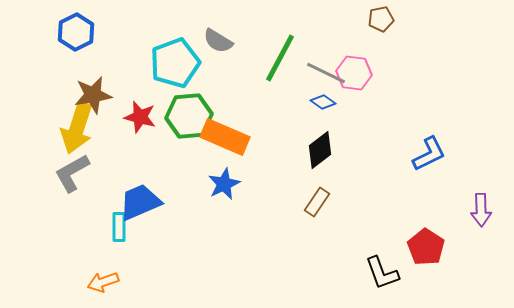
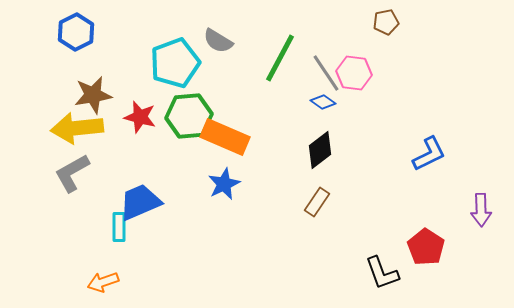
brown pentagon: moved 5 px right, 3 px down
gray line: rotated 30 degrees clockwise
yellow arrow: rotated 66 degrees clockwise
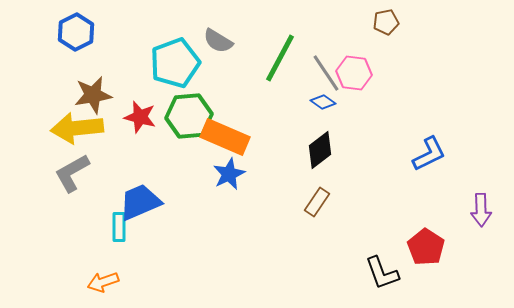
blue star: moved 5 px right, 10 px up
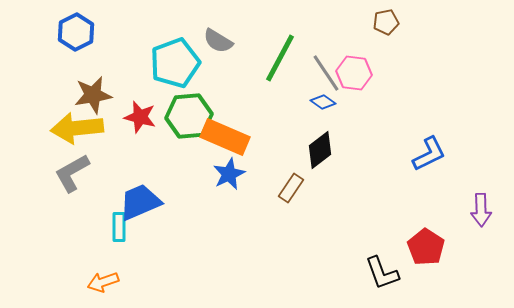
brown rectangle: moved 26 px left, 14 px up
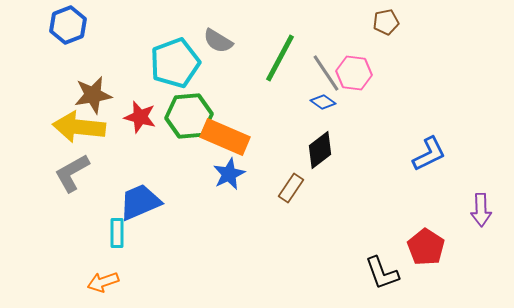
blue hexagon: moved 8 px left, 7 px up; rotated 6 degrees clockwise
yellow arrow: moved 2 px right, 1 px up; rotated 12 degrees clockwise
cyan rectangle: moved 2 px left, 6 px down
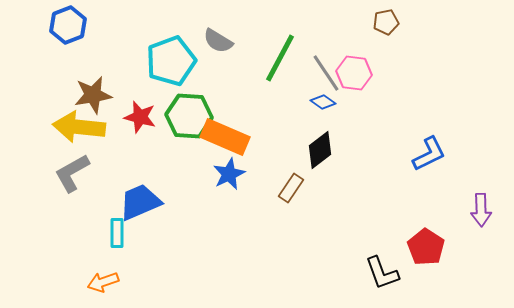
cyan pentagon: moved 4 px left, 2 px up
green hexagon: rotated 9 degrees clockwise
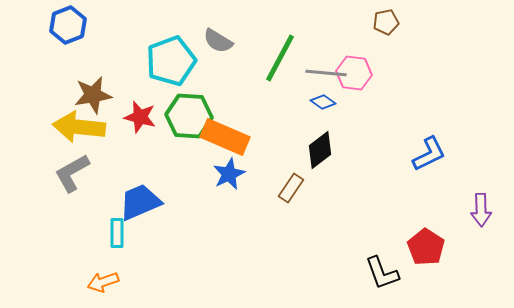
gray line: rotated 51 degrees counterclockwise
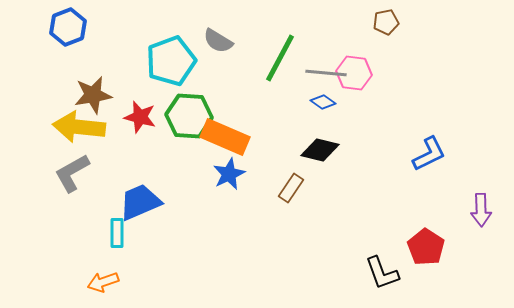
blue hexagon: moved 2 px down
black diamond: rotated 51 degrees clockwise
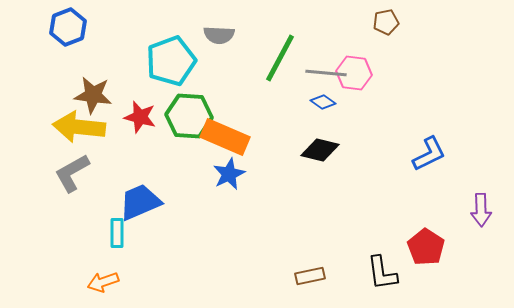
gray semicircle: moved 1 px right, 6 px up; rotated 28 degrees counterclockwise
brown star: rotated 18 degrees clockwise
brown rectangle: moved 19 px right, 88 px down; rotated 44 degrees clockwise
black L-shape: rotated 12 degrees clockwise
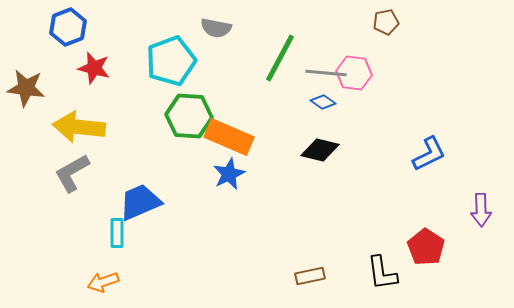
gray semicircle: moved 3 px left, 7 px up; rotated 8 degrees clockwise
brown star: moved 67 px left, 7 px up
red star: moved 46 px left, 49 px up
orange rectangle: moved 4 px right
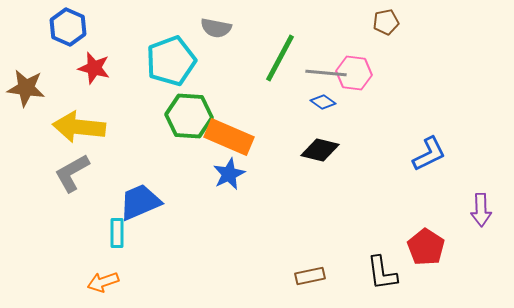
blue hexagon: rotated 15 degrees counterclockwise
